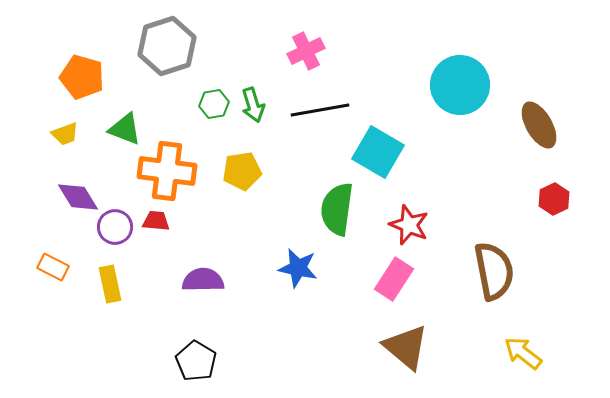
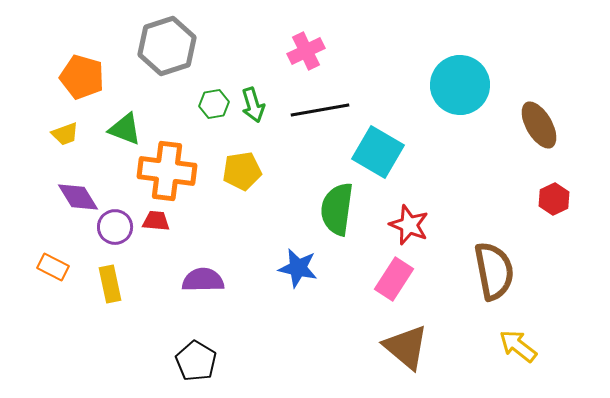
yellow arrow: moved 5 px left, 7 px up
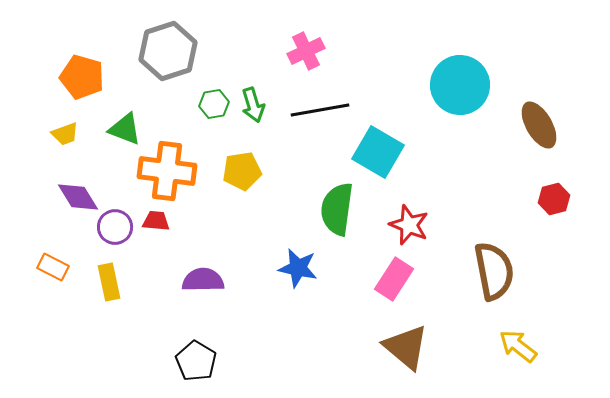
gray hexagon: moved 1 px right, 5 px down
red hexagon: rotated 12 degrees clockwise
yellow rectangle: moved 1 px left, 2 px up
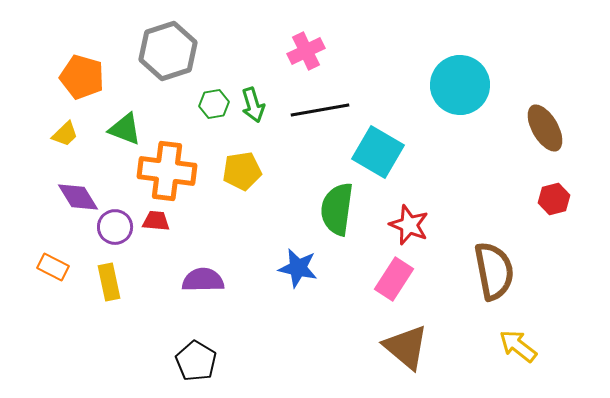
brown ellipse: moved 6 px right, 3 px down
yellow trapezoid: rotated 24 degrees counterclockwise
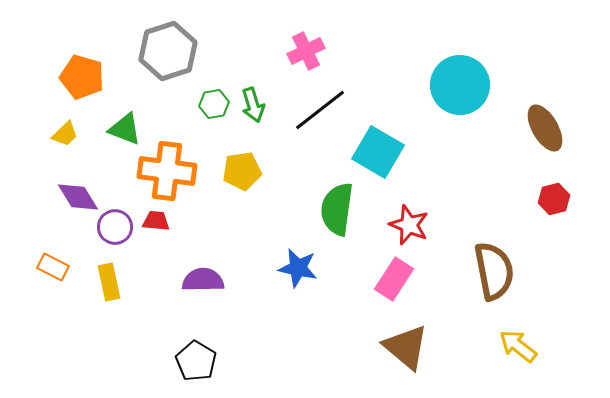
black line: rotated 28 degrees counterclockwise
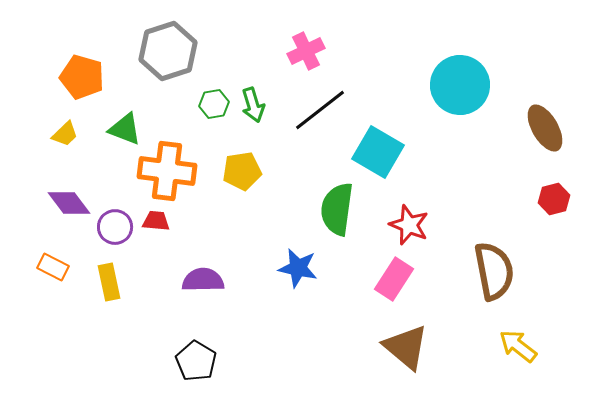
purple diamond: moved 9 px left, 6 px down; rotated 6 degrees counterclockwise
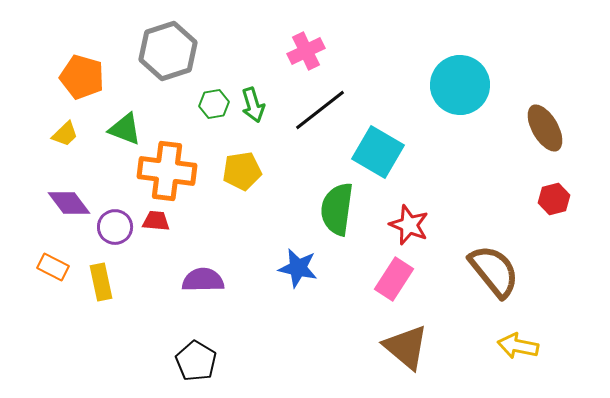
brown semicircle: rotated 28 degrees counterclockwise
yellow rectangle: moved 8 px left
yellow arrow: rotated 27 degrees counterclockwise
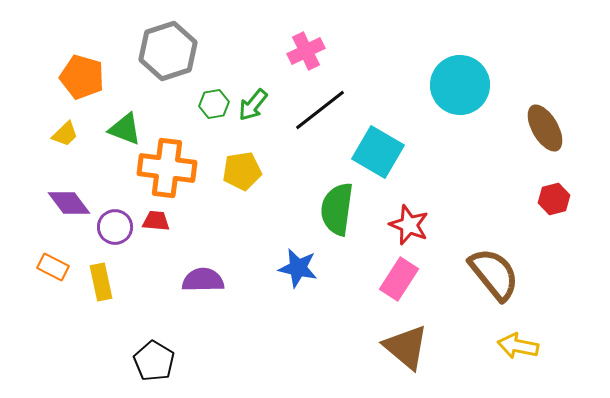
green arrow: rotated 56 degrees clockwise
orange cross: moved 3 px up
brown semicircle: moved 3 px down
pink rectangle: moved 5 px right
black pentagon: moved 42 px left
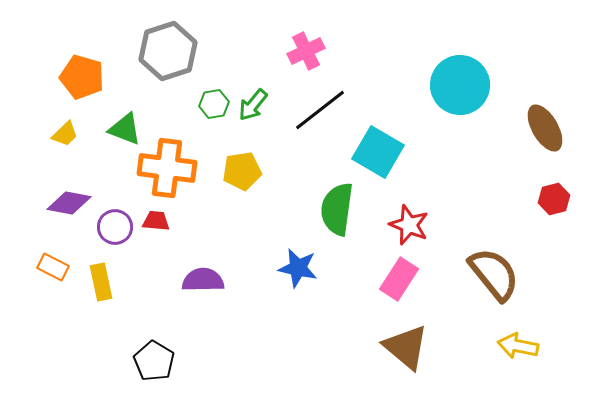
purple diamond: rotated 42 degrees counterclockwise
